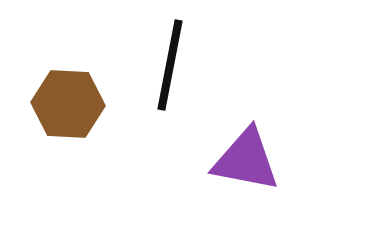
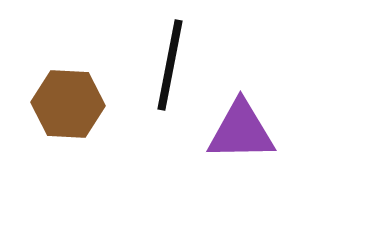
purple triangle: moved 5 px left, 29 px up; rotated 12 degrees counterclockwise
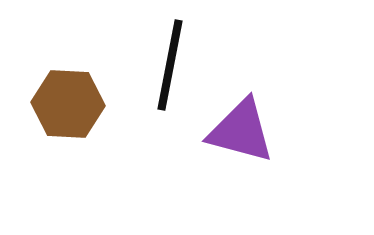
purple triangle: rotated 16 degrees clockwise
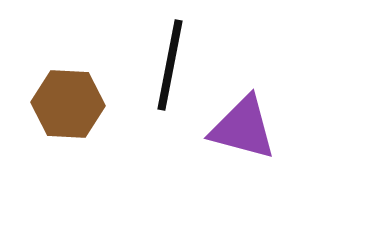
purple triangle: moved 2 px right, 3 px up
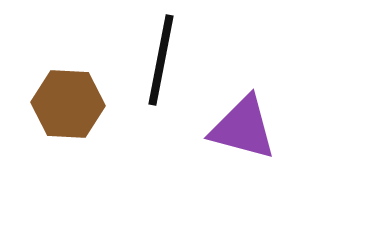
black line: moved 9 px left, 5 px up
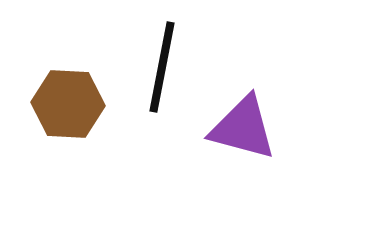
black line: moved 1 px right, 7 px down
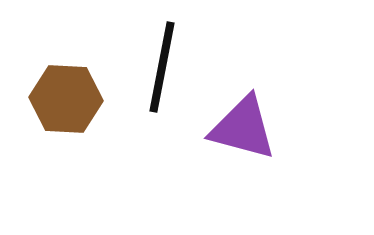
brown hexagon: moved 2 px left, 5 px up
